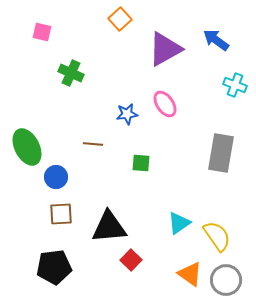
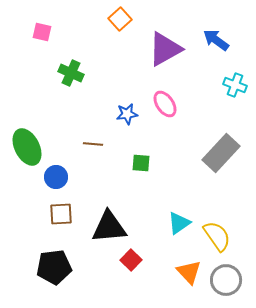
gray rectangle: rotated 33 degrees clockwise
orange triangle: moved 1 px left, 2 px up; rotated 12 degrees clockwise
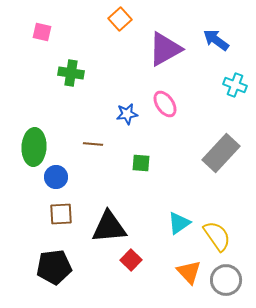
green cross: rotated 15 degrees counterclockwise
green ellipse: moved 7 px right; rotated 30 degrees clockwise
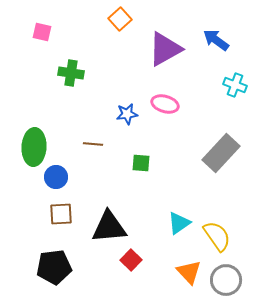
pink ellipse: rotated 40 degrees counterclockwise
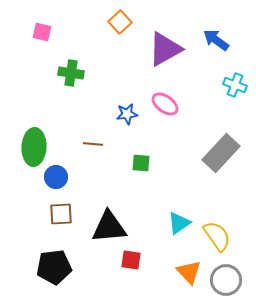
orange square: moved 3 px down
pink ellipse: rotated 20 degrees clockwise
red square: rotated 35 degrees counterclockwise
